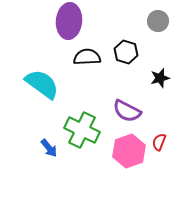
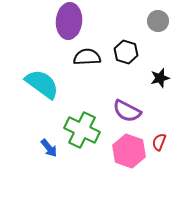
pink hexagon: rotated 20 degrees counterclockwise
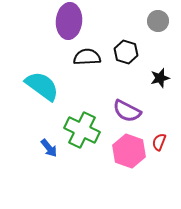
cyan semicircle: moved 2 px down
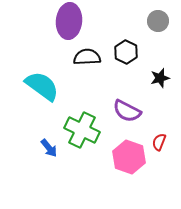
black hexagon: rotated 10 degrees clockwise
pink hexagon: moved 6 px down
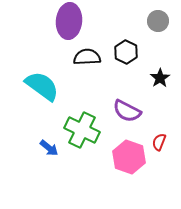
black star: rotated 18 degrees counterclockwise
blue arrow: rotated 12 degrees counterclockwise
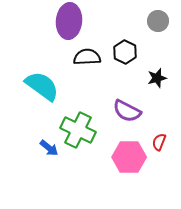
black hexagon: moved 1 px left
black star: moved 3 px left; rotated 18 degrees clockwise
green cross: moved 4 px left
pink hexagon: rotated 20 degrees counterclockwise
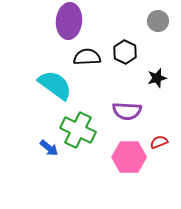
cyan semicircle: moved 13 px right, 1 px up
purple semicircle: rotated 24 degrees counterclockwise
red semicircle: rotated 48 degrees clockwise
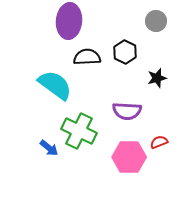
gray circle: moved 2 px left
green cross: moved 1 px right, 1 px down
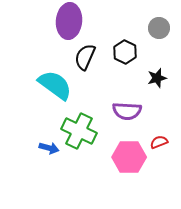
gray circle: moved 3 px right, 7 px down
black semicircle: moved 2 px left; rotated 64 degrees counterclockwise
blue arrow: rotated 24 degrees counterclockwise
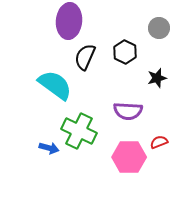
purple semicircle: moved 1 px right
